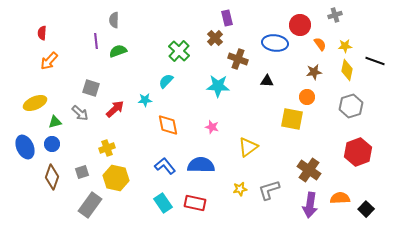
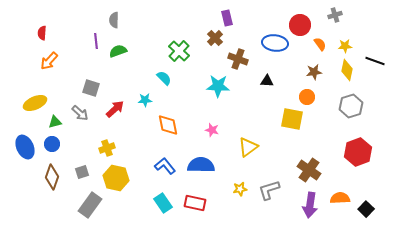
cyan semicircle at (166, 81): moved 2 px left, 3 px up; rotated 91 degrees clockwise
pink star at (212, 127): moved 3 px down
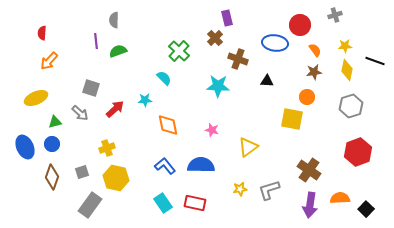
orange semicircle at (320, 44): moved 5 px left, 6 px down
yellow ellipse at (35, 103): moved 1 px right, 5 px up
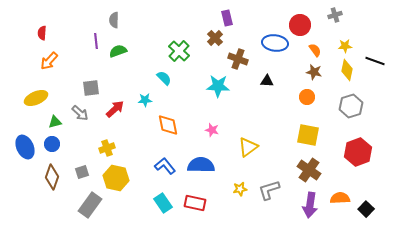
brown star at (314, 72): rotated 21 degrees clockwise
gray square at (91, 88): rotated 24 degrees counterclockwise
yellow square at (292, 119): moved 16 px right, 16 px down
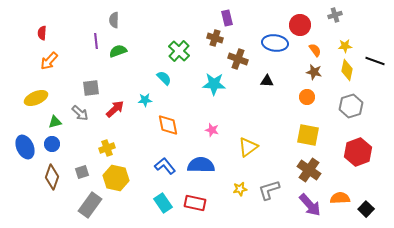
brown cross at (215, 38): rotated 28 degrees counterclockwise
cyan star at (218, 86): moved 4 px left, 2 px up
purple arrow at (310, 205): rotated 50 degrees counterclockwise
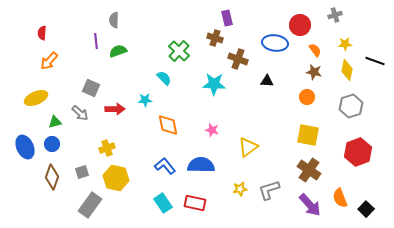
yellow star at (345, 46): moved 2 px up
gray square at (91, 88): rotated 30 degrees clockwise
red arrow at (115, 109): rotated 42 degrees clockwise
orange semicircle at (340, 198): rotated 108 degrees counterclockwise
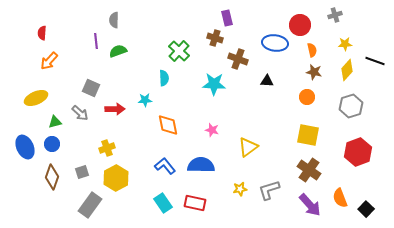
orange semicircle at (315, 50): moved 3 px left; rotated 24 degrees clockwise
yellow diamond at (347, 70): rotated 30 degrees clockwise
cyan semicircle at (164, 78): rotated 42 degrees clockwise
yellow hexagon at (116, 178): rotated 20 degrees clockwise
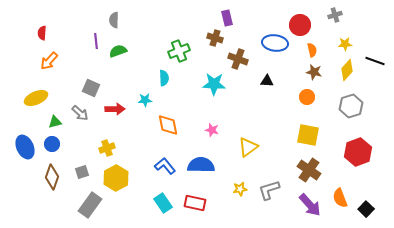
green cross at (179, 51): rotated 25 degrees clockwise
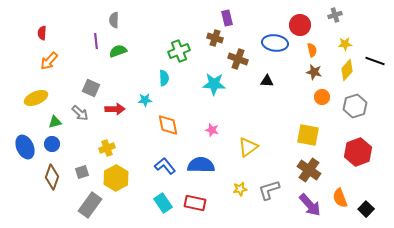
orange circle at (307, 97): moved 15 px right
gray hexagon at (351, 106): moved 4 px right
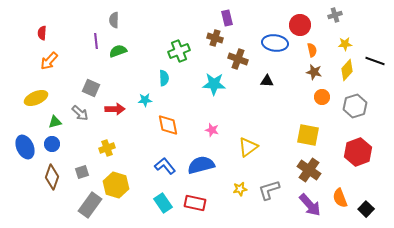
blue semicircle at (201, 165): rotated 16 degrees counterclockwise
yellow hexagon at (116, 178): moved 7 px down; rotated 15 degrees counterclockwise
